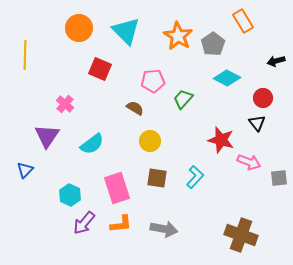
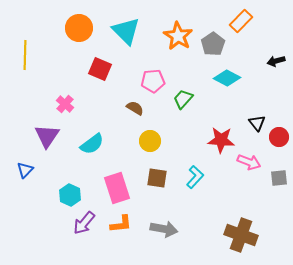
orange rectangle: moved 2 px left; rotated 75 degrees clockwise
red circle: moved 16 px right, 39 px down
red star: rotated 12 degrees counterclockwise
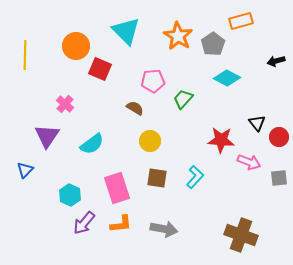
orange rectangle: rotated 30 degrees clockwise
orange circle: moved 3 px left, 18 px down
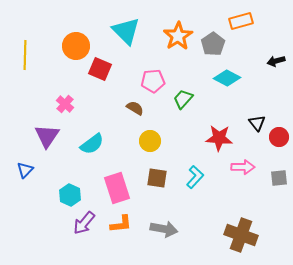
orange star: rotated 8 degrees clockwise
red star: moved 2 px left, 2 px up
pink arrow: moved 6 px left, 5 px down; rotated 20 degrees counterclockwise
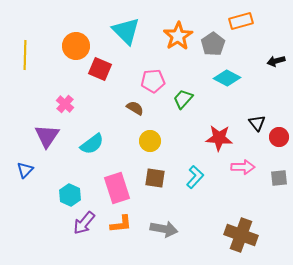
brown square: moved 2 px left
